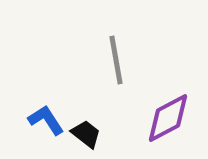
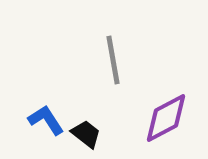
gray line: moved 3 px left
purple diamond: moved 2 px left
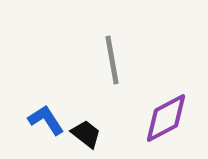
gray line: moved 1 px left
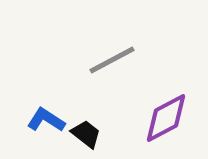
gray line: rotated 72 degrees clockwise
blue L-shape: rotated 24 degrees counterclockwise
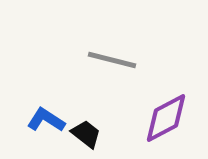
gray line: rotated 42 degrees clockwise
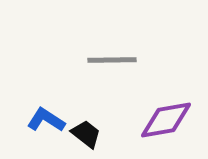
gray line: rotated 15 degrees counterclockwise
purple diamond: moved 2 px down; rotated 18 degrees clockwise
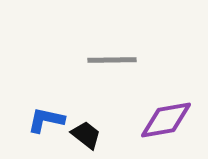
blue L-shape: rotated 21 degrees counterclockwise
black trapezoid: moved 1 px down
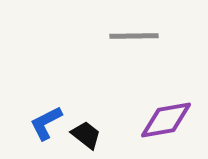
gray line: moved 22 px right, 24 px up
blue L-shape: moved 3 px down; rotated 39 degrees counterclockwise
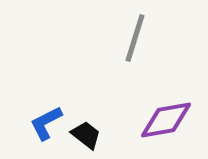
gray line: moved 1 px right, 2 px down; rotated 72 degrees counterclockwise
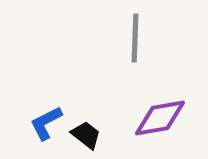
gray line: rotated 15 degrees counterclockwise
purple diamond: moved 6 px left, 2 px up
